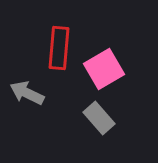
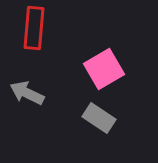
red rectangle: moved 25 px left, 20 px up
gray rectangle: rotated 16 degrees counterclockwise
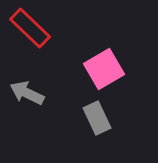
red rectangle: moved 4 px left; rotated 51 degrees counterclockwise
gray rectangle: moved 2 px left; rotated 32 degrees clockwise
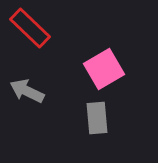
gray arrow: moved 2 px up
gray rectangle: rotated 20 degrees clockwise
